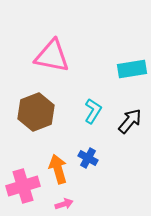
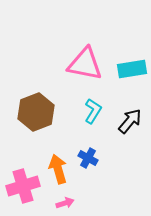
pink triangle: moved 33 px right, 8 px down
pink arrow: moved 1 px right, 1 px up
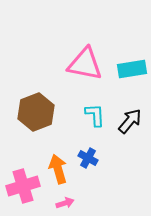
cyan L-shape: moved 2 px right, 4 px down; rotated 35 degrees counterclockwise
